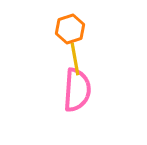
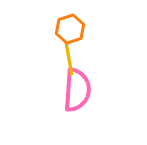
yellow line: moved 6 px left
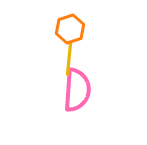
yellow line: rotated 16 degrees clockwise
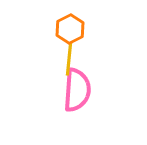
orange hexagon: rotated 8 degrees counterclockwise
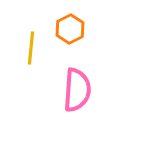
yellow line: moved 38 px left, 11 px up
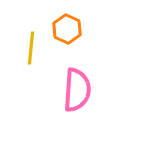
orange hexagon: moved 3 px left; rotated 8 degrees counterclockwise
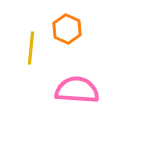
pink semicircle: rotated 90 degrees counterclockwise
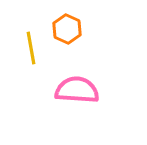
yellow line: rotated 16 degrees counterclockwise
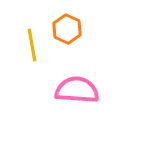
yellow line: moved 1 px right, 3 px up
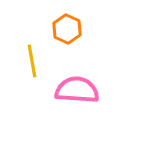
yellow line: moved 16 px down
